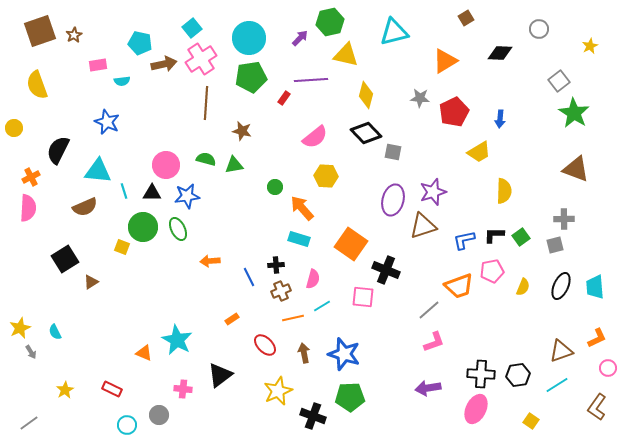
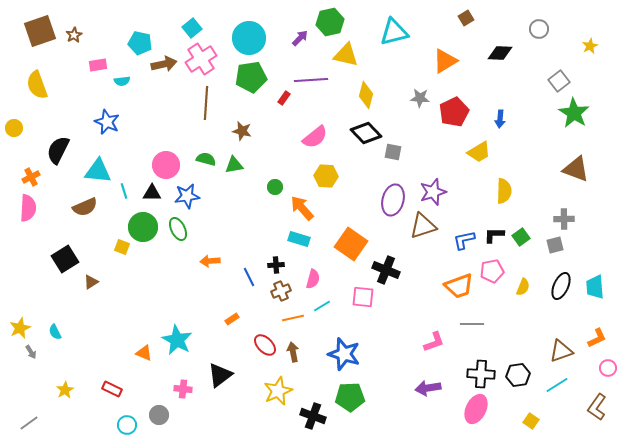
gray line at (429, 310): moved 43 px right, 14 px down; rotated 40 degrees clockwise
brown arrow at (304, 353): moved 11 px left, 1 px up
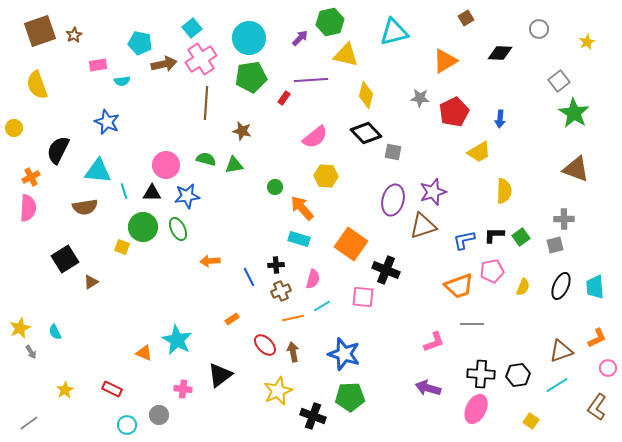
yellow star at (590, 46): moved 3 px left, 4 px up
brown semicircle at (85, 207): rotated 15 degrees clockwise
purple arrow at (428, 388): rotated 25 degrees clockwise
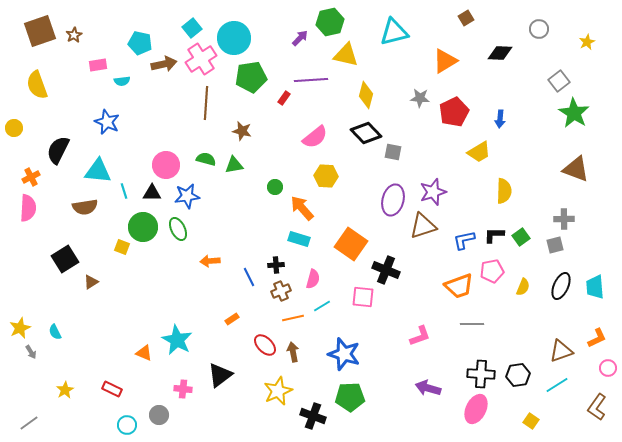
cyan circle at (249, 38): moved 15 px left
pink L-shape at (434, 342): moved 14 px left, 6 px up
